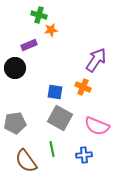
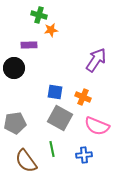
purple rectangle: rotated 21 degrees clockwise
black circle: moved 1 px left
orange cross: moved 10 px down
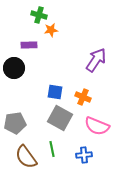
brown semicircle: moved 4 px up
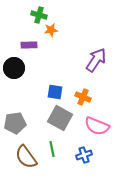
blue cross: rotated 14 degrees counterclockwise
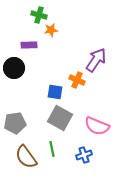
orange cross: moved 6 px left, 17 px up
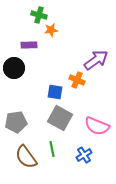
purple arrow: rotated 20 degrees clockwise
gray pentagon: moved 1 px right, 1 px up
blue cross: rotated 14 degrees counterclockwise
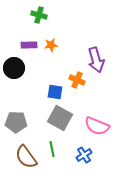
orange star: moved 15 px down
purple arrow: rotated 110 degrees clockwise
gray pentagon: rotated 10 degrees clockwise
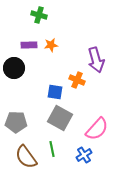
pink semicircle: moved 3 px down; rotated 70 degrees counterclockwise
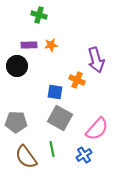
black circle: moved 3 px right, 2 px up
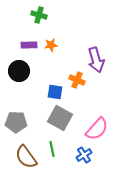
black circle: moved 2 px right, 5 px down
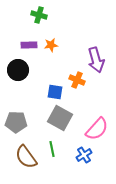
black circle: moved 1 px left, 1 px up
